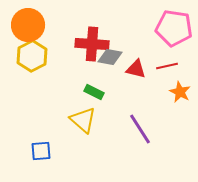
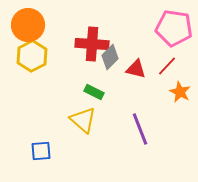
gray diamond: rotated 55 degrees counterclockwise
red line: rotated 35 degrees counterclockwise
purple line: rotated 12 degrees clockwise
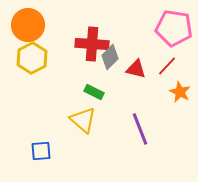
yellow hexagon: moved 2 px down
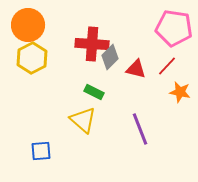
orange star: rotated 15 degrees counterclockwise
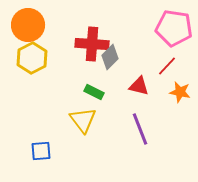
red triangle: moved 3 px right, 17 px down
yellow triangle: rotated 12 degrees clockwise
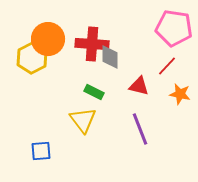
orange circle: moved 20 px right, 14 px down
gray diamond: rotated 45 degrees counterclockwise
orange star: moved 2 px down
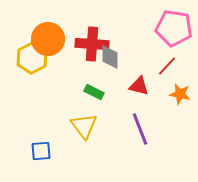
yellow triangle: moved 1 px right, 6 px down
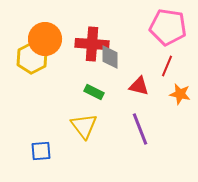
pink pentagon: moved 6 px left, 1 px up
orange circle: moved 3 px left
red line: rotated 20 degrees counterclockwise
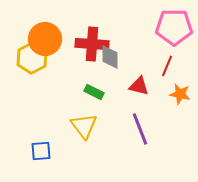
pink pentagon: moved 6 px right; rotated 9 degrees counterclockwise
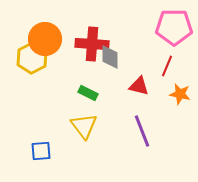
green rectangle: moved 6 px left, 1 px down
purple line: moved 2 px right, 2 px down
